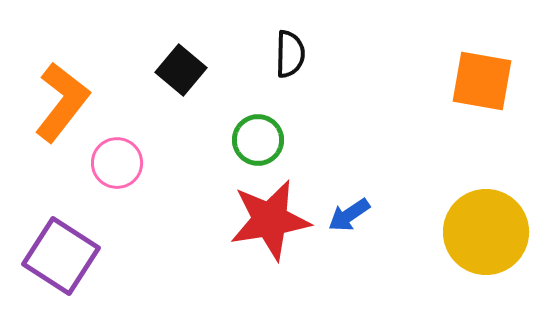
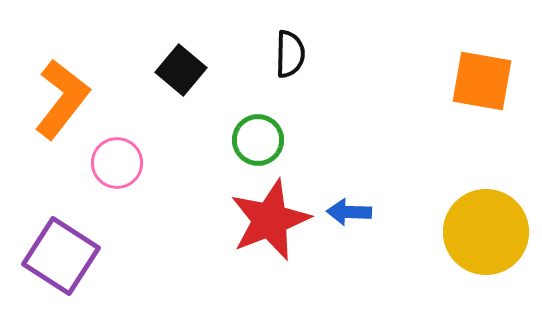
orange L-shape: moved 3 px up
blue arrow: moved 3 px up; rotated 36 degrees clockwise
red star: rotated 12 degrees counterclockwise
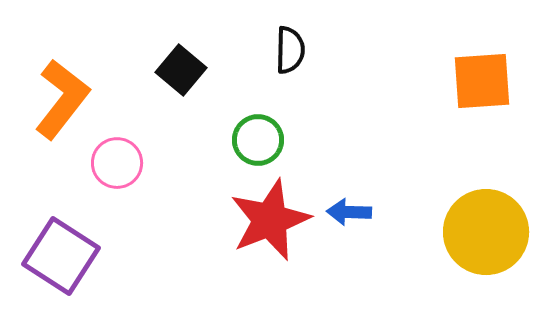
black semicircle: moved 4 px up
orange square: rotated 14 degrees counterclockwise
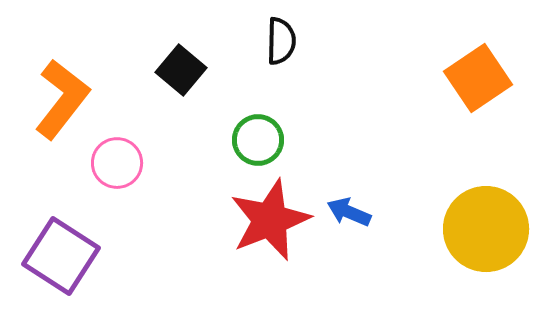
black semicircle: moved 9 px left, 9 px up
orange square: moved 4 px left, 3 px up; rotated 30 degrees counterclockwise
blue arrow: rotated 21 degrees clockwise
yellow circle: moved 3 px up
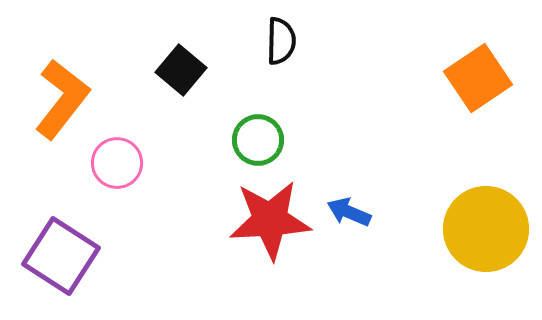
red star: rotated 18 degrees clockwise
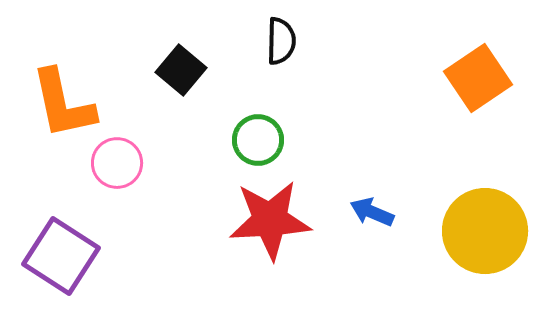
orange L-shape: moved 1 px right, 5 px down; rotated 130 degrees clockwise
blue arrow: moved 23 px right
yellow circle: moved 1 px left, 2 px down
